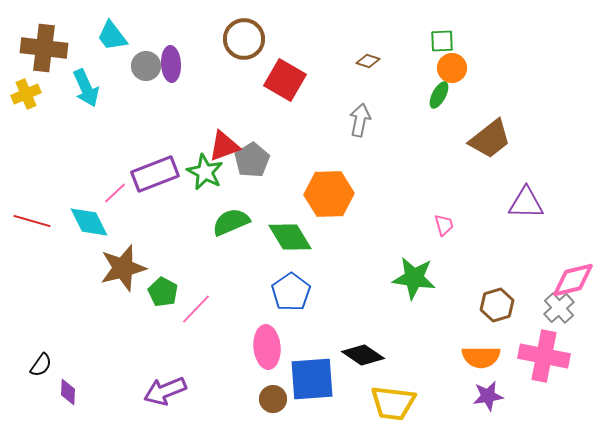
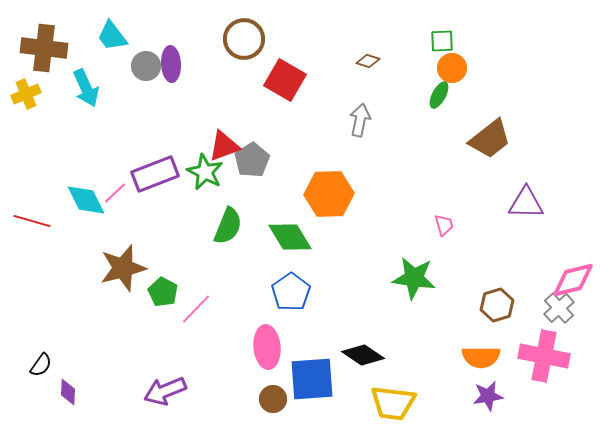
cyan diamond at (89, 222): moved 3 px left, 22 px up
green semicircle at (231, 222): moved 3 px left, 4 px down; rotated 135 degrees clockwise
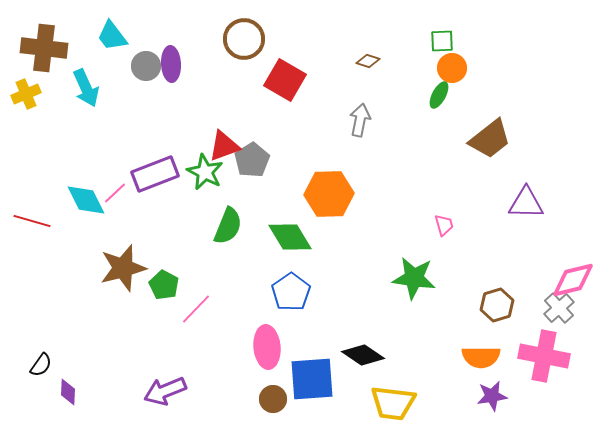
green pentagon at (163, 292): moved 1 px right, 7 px up
purple star at (488, 396): moved 4 px right
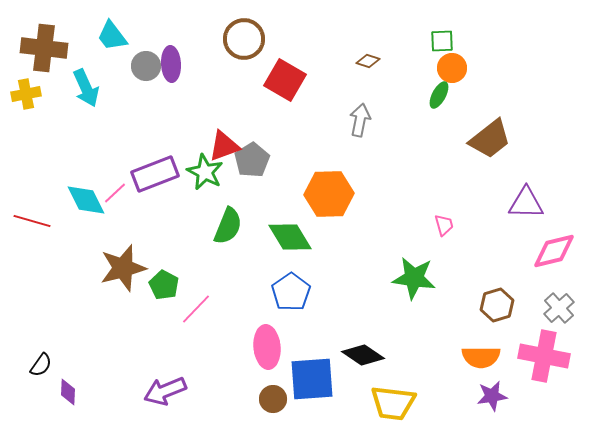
yellow cross at (26, 94): rotated 12 degrees clockwise
pink diamond at (573, 280): moved 19 px left, 29 px up
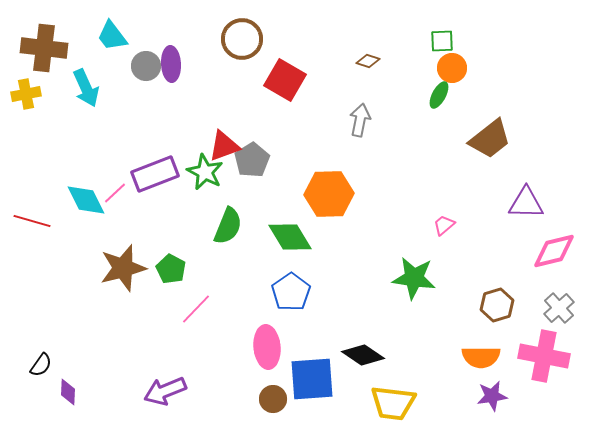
brown circle at (244, 39): moved 2 px left
pink trapezoid at (444, 225): rotated 115 degrees counterclockwise
green pentagon at (164, 285): moved 7 px right, 16 px up
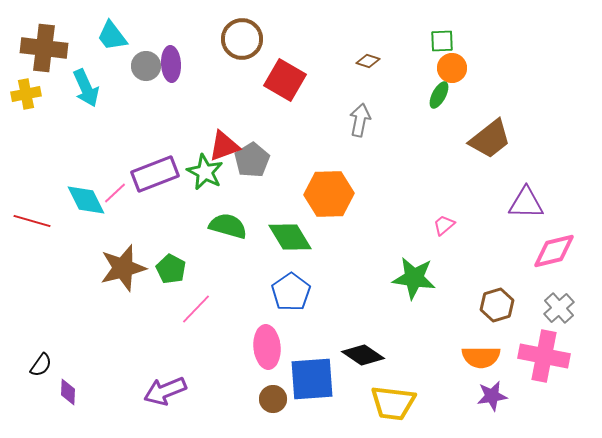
green semicircle at (228, 226): rotated 96 degrees counterclockwise
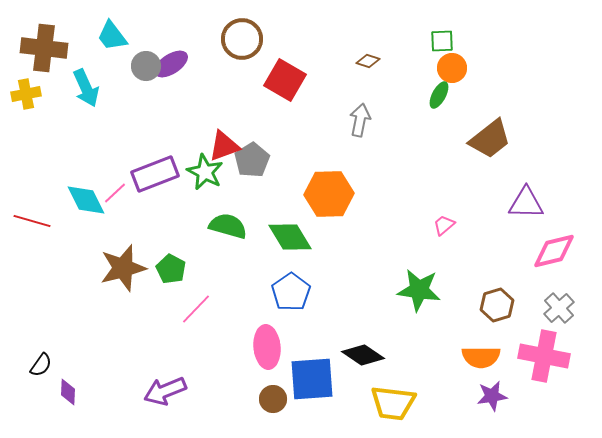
purple ellipse at (171, 64): rotated 60 degrees clockwise
green star at (414, 278): moved 5 px right, 12 px down
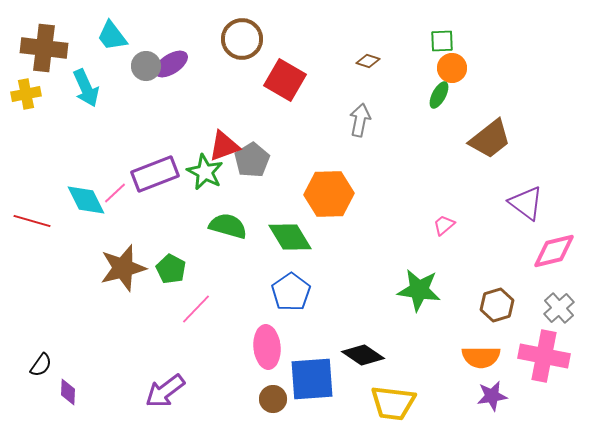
purple triangle at (526, 203): rotated 36 degrees clockwise
purple arrow at (165, 391): rotated 15 degrees counterclockwise
